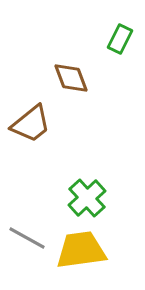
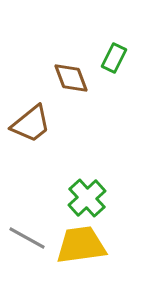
green rectangle: moved 6 px left, 19 px down
yellow trapezoid: moved 5 px up
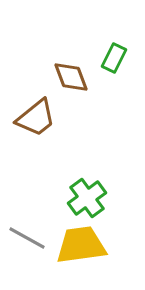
brown diamond: moved 1 px up
brown trapezoid: moved 5 px right, 6 px up
green cross: rotated 6 degrees clockwise
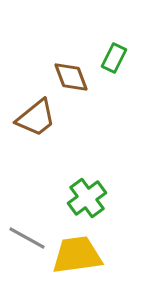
yellow trapezoid: moved 4 px left, 10 px down
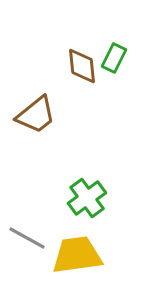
brown diamond: moved 11 px right, 11 px up; rotated 15 degrees clockwise
brown trapezoid: moved 3 px up
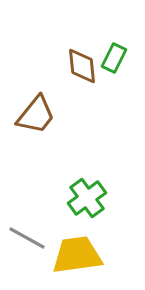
brown trapezoid: rotated 12 degrees counterclockwise
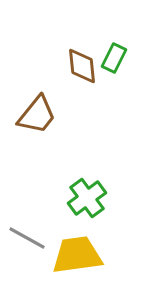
brown trapezoid: moved 1 px right
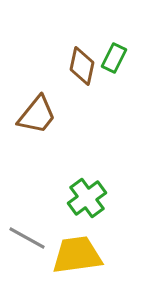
brown diamond: rotated 18 degrees clockwise
